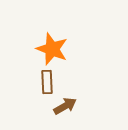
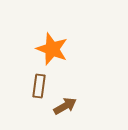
brown rectangle: moved 8 px left, 4 px down; rotated 10 degrees clockwise
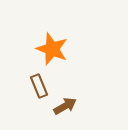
brown rectangle: rotated 30 degrees counterclockwise
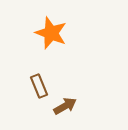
orange star: moved 1 px left, 16 px up
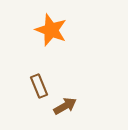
orange star: moved 3 px up
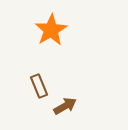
orange star: rotated 20 degrees clockwise
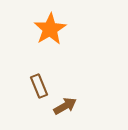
orange star: moved 1 px left, 1 px up
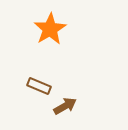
brown rectangle: rotated 45 degrees counterclockwise
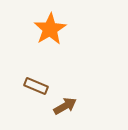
brown rectangle: moved 3 px left
